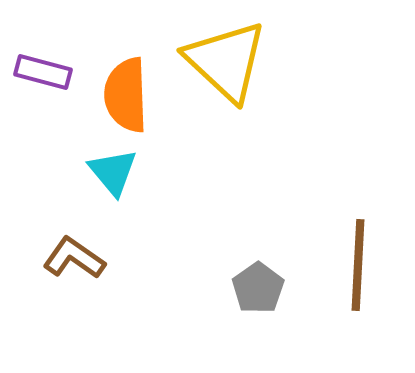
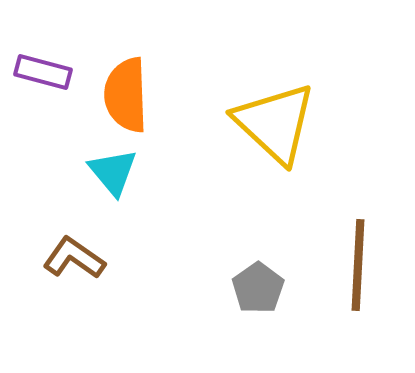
yellow triangle: moved 49 px right, 62 px down
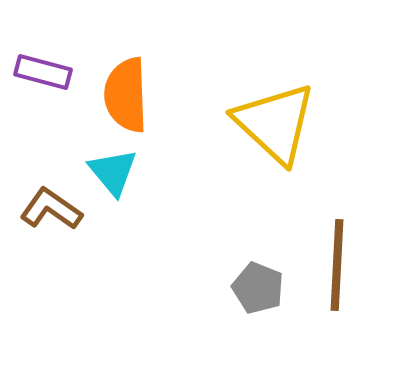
brown L-shape: moved 23 px left, 49 px up
brown line: moved 21 px left
gray pentagon: rotated 15 degrees counterclockwise
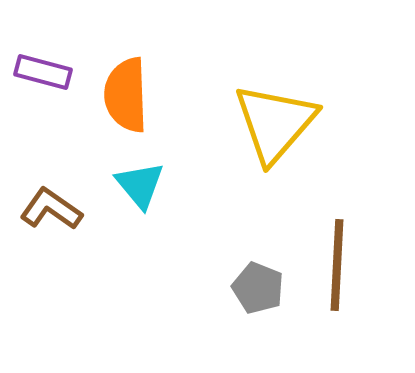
yellow triangle: rotated 28 degrees clockwise
cyan triangle: moved 27 px right, 13 px down
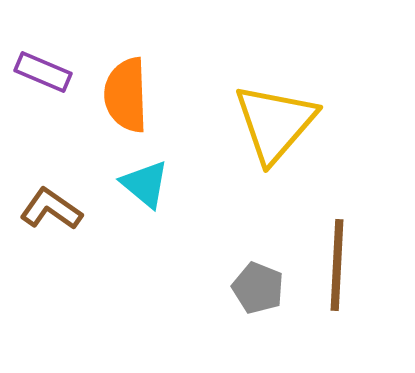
purple rectangle: rotated 8 degrees clockwise
cyan triangle: moved 5 px right, 1 px up; rotated 10 degrees counterclockwise
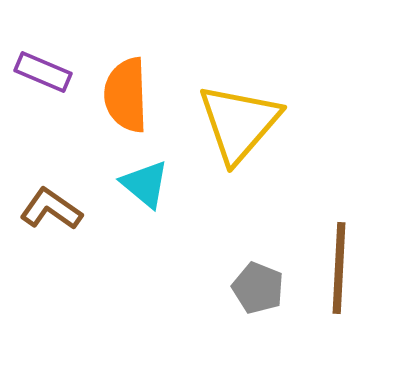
yellow triangle: moved 36 px left
brown line: moved 2 px right, 3 px down
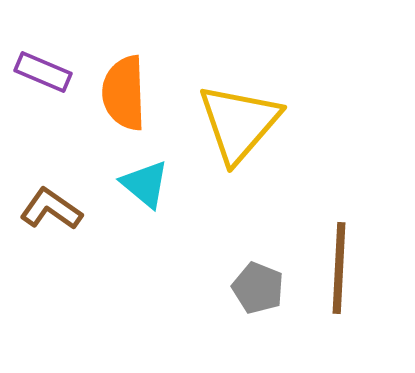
orange semicircle: moved 2 px left, 2 px up
